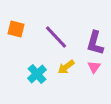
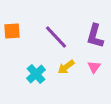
orange square: moved 4 px left, 2 px down; rotated 18 degrees counterclockwise
purple L-shape: moved 7 px up
cyan cross: moved 1 px left
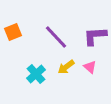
orange square: moved 1 px right, 1 px down; rotated 18 degrees counterclockwise
purple L-shape: rotated 70 degrees clockwise
pink triangle: moved 4 px left; rotated 24 degrees counterclockwise
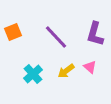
purple L-shape: moved 2 px up; rotated 70 degrees counterclockwise
yellow arrow: moved 4 px down
cyan cross: moved 3 px left
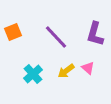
pink triangle: moved 2 px left, 1 px down
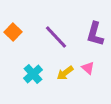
orange square: rotated 24 degrees counterclockwise
yellow arrow: moved 1 px left, 2 px down
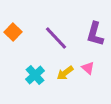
purple line: moved 1 px down
cyan cross: moved 2 px right, 1 px down
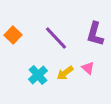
orange square: moved 3 px down
cyan cross: moved 3 px right
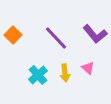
purple L-shape: rotated 55 degrees counterclockwise
yellow arrow: rotated 60 degrees counterclockwise
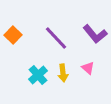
yellow arrow: moved 2 px left
